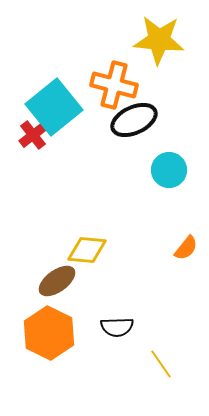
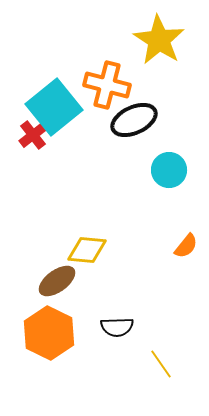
yellow star: rotated 27 degrees clockwise
orange cross: moved 7 px left
orange semicircle: moved 2 px up
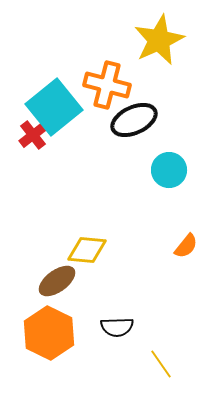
yellow star: rotated 15 degrees clockwise
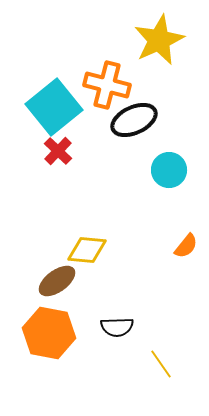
red cross: moved 25 px right, 16 px down; rotated 8 degrees counterclockwise
orange hexagon: rotated 15 degrees counterclockwise
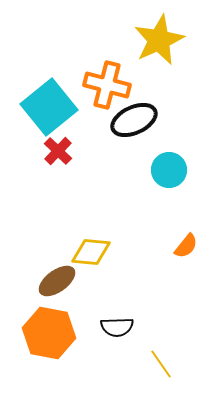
cyan square: moved 5 px left
yellow diamond: moved 4 px right, 2 px down
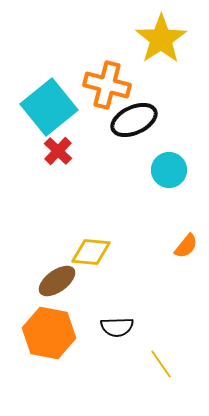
yellow star: moved 2 px right, 1 px up; rotated 9 degrees counterclockwise
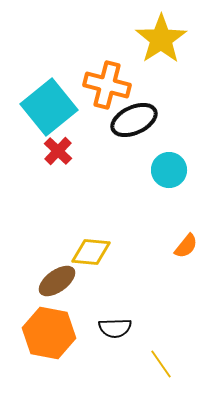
black semicircle: moved 2 px left, 1 px down
